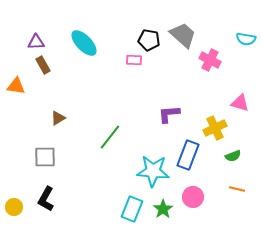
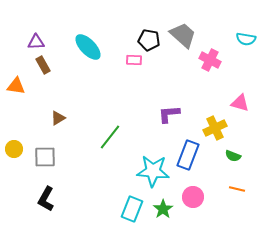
cyan ellipse: moved 4 px right, 4 px down
green semicircle: rotated 42 degrees clockwise
yellow circle: moved 58 px up
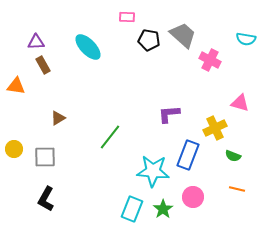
pink rectangle: moved 7 px left, 43 px up
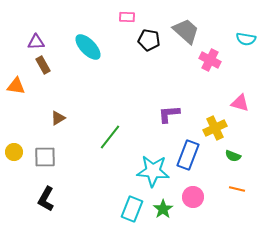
gray trapezoid: moved 3 px right, 4 px up
yellow circle: moved 3 px down
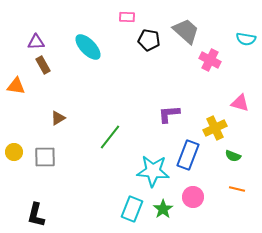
black L-shape: moved 10 px left, 16 px down; rotated 15 degrees counterclockwise
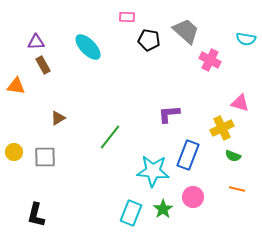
yellow cross: moved 7 px right
cyan rectangle: moved 1 px left, 4 px down
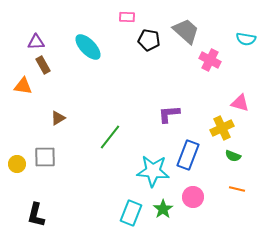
orange triangle: moved 7 px right
yellow circle: moved 3 px right, 12 px down
